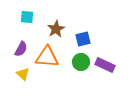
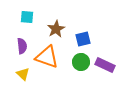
purple semicircle: moved 1 px right, 3 px up; rotated 35 degrees counterclockwise
orange triangle: rotated 15 degrees clockwise
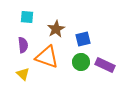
purple semicircle: moved 1 px right, 1 px up
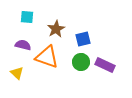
purple semicircle: rotated 70 degrees counterclockwise
yellow triangle: moved 6 px left, 1 px up
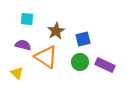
cyan square: moved 2 px down
brown star: moved 2 px down
orange triangle: moved 1 px left; rotated 15 degrees clockwise
green circle: moved 1 px left
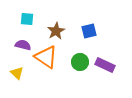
blue square: moved 6 px right, 8 px up
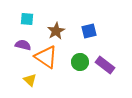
purple rectangle: rotated 12 degrees clockwise
yellow triangle: moved 13 px right, 7 px down
